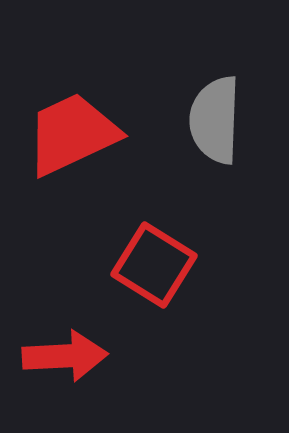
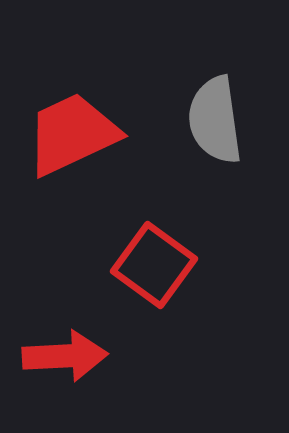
gray semicircle: rotated 10 degrees counterclockwise
red square: rotated 4 degrees clockwise
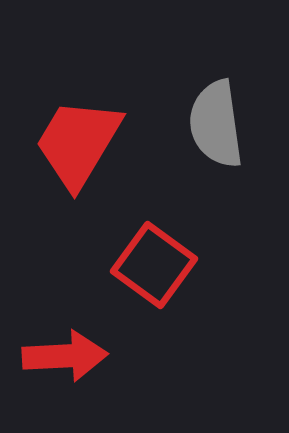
gray semicircle: moved 1 px right, 4 px down
red trapezoid: moved 6 px right, 9 px down; rotated 34 degrees counterclockwise
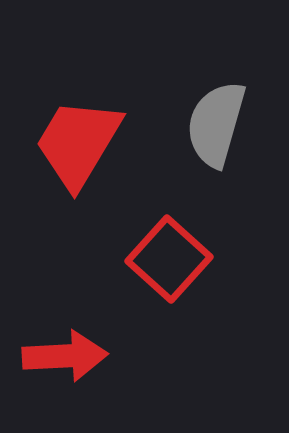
gray semicircle: rotated 24 degrees clockwise
red square: moved 15 px right, 6 px up; rotated 6 degrees clockwise
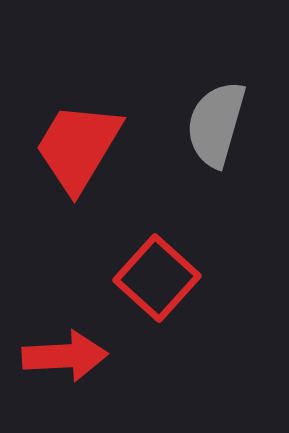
red trapezoid: moved 4 px down
red square: moved 12 px left, 19 px down
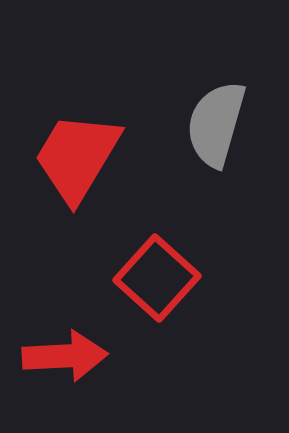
red trapezoid: moved 1 px left, 10 px down
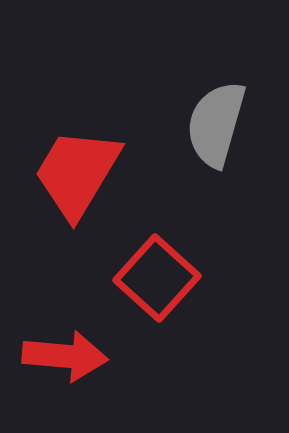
red trapezoid: moved 16 px down
red arrow: rotated 8 degrees clockwise
